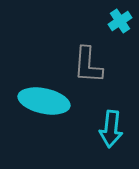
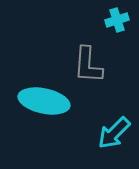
cyan cross: moved 3 px left, 1 px up; rotated 15 degrees clockwise
cyan arrow: moved 3 px right, 4 px down; rotated 39 degrees clockwise
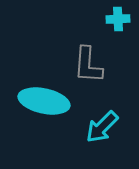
cyan cross: moved 1 px right, 1 px up; rotated 15 degrees clockwise
cyan arrow: moved 12 px left, 6 px up
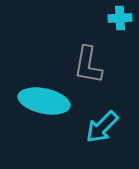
cyan cross: moved 2 px right, 1 px up
gray L-shape: rotated 6 degrees clockwise
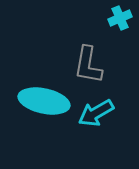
cyan cross: rotated 20 degrees counterclockwise
cyan arrow: moved 6 px left, 14 px up; rotated 15 degrees clockwise
